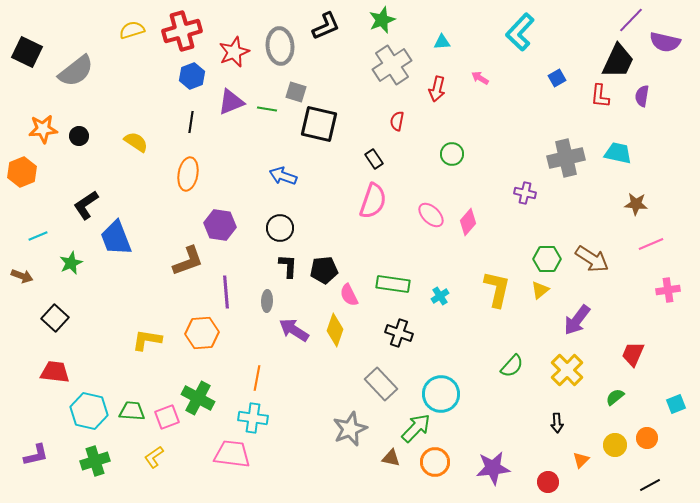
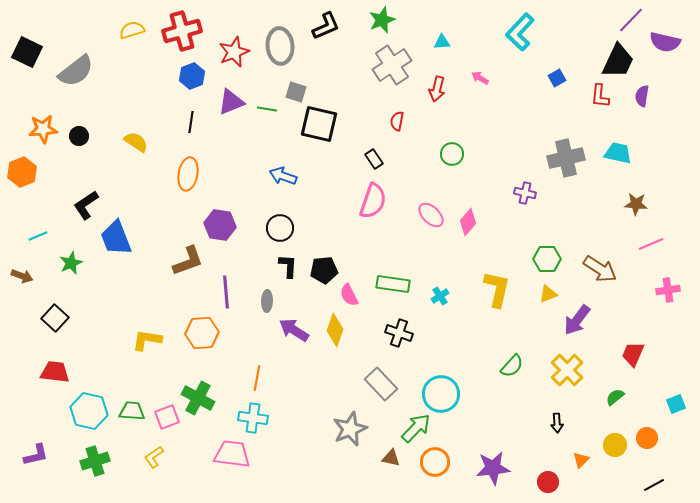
brown arrow at (592, 259): moved 8 px right, 10 px down
yellow triangle at (540, 290): moved 8 px right, 4 px down; rotated 18 degrees clockwise
black line at (650, 485): moved 4 px right
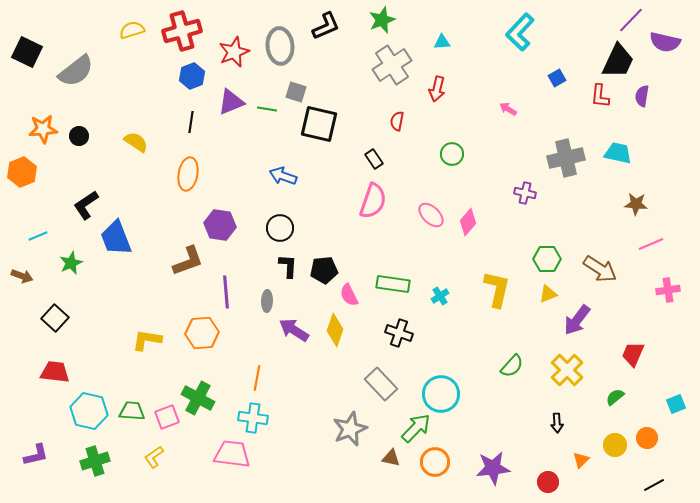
pink arrow at (480, 78): moved 28 px right, 31 px down
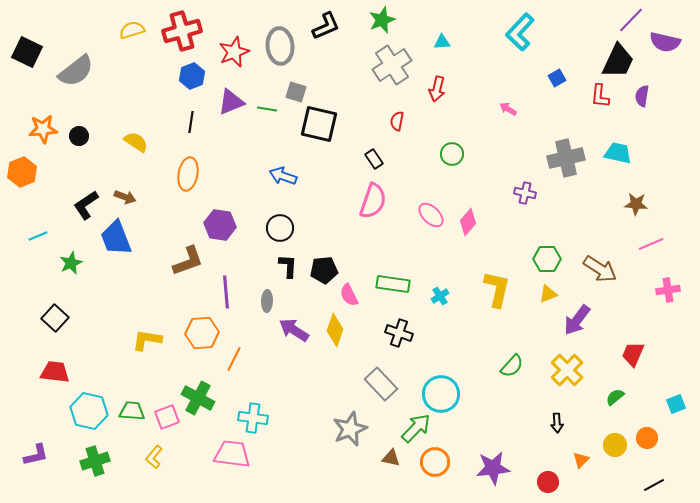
brown arrow at (22, 276): moved 103 px right, 79 px up
orange line at (257, 378): moved 23 px left, 19 px up; rotated 15 degrees clockwise
yellow L-shape at (154, 457): rotated 15 degrees counterclockwise
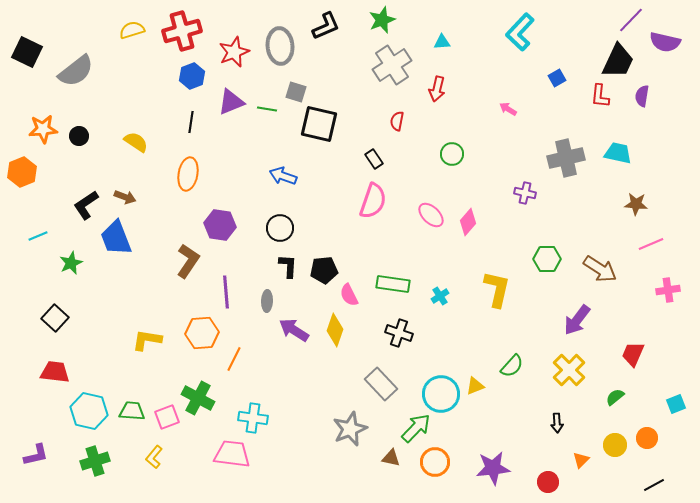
brown L-shape at (188, 261): rotated 36 degrees counterclockwise
yellow triangle at (548, 294): moved 73 px left, 92 px down
yellow cross at (567, 370): moved 2 px right
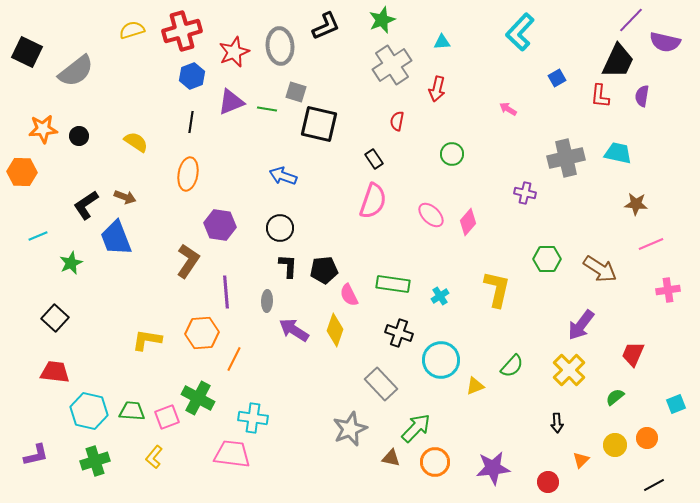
orange hexagon at (22, 172): rotated 24 degrees clockwise
purple arrow at (577, 320): moved 4 px right, 5 px down
cyan circle at (441, 394): moved 34 px up
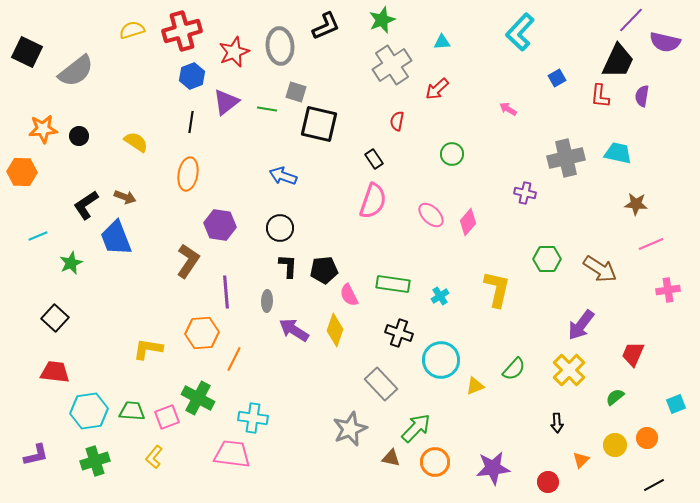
red arrow at (437, 89): rotated 35 degrees clockwise
purple triangle at (231, 102): moved 5 px left; rotated 16 degrees counterclockwise
yellow L-shape at (147, 340): moved 1 px right, 9 px down
green semicircle at (512, 366): moved 2 px right, 3 px down
cyan hexagon at (89, 411): rotated 21 degrees counterclockwise
